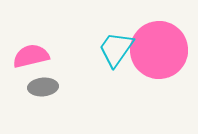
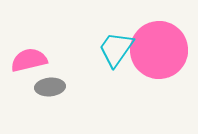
pink semicircle: moved 2 px left, 4 px down
gray ellipse: moved 7 px right
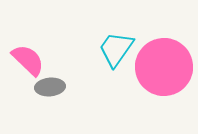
pink circle: moved 5 px right, 17 px down
pink semicircle: moved 1 px left; rotated 57 degrees clockwise
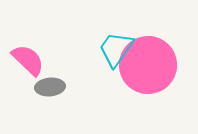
pink circle: moved 16 px left, 2 px up
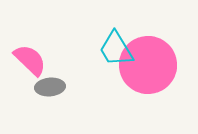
cyan trapezoid: rotated 66 degrees counterclockwise
pink semicircle: moved 2 px right
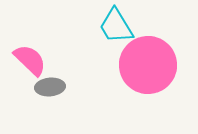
cyan trapezoid: moved 23 px up
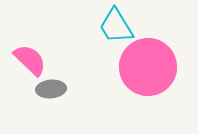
pink circle: moved 2 px down
gray ellipse: moved 1 px right, 2 px down
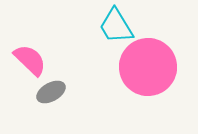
gray ellipse: moved 3 px down; rotated 24 degrees counterclockwise
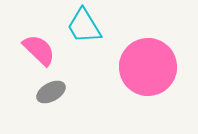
cyan trapezoid: moved 32 px left
pink semicircle: moved 9 px right, 10 px up
